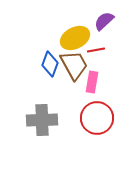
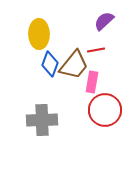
yellow ellipse: moved 36 px left, 4 px up; rotated 64 degrees counterclockwise
brown trapezoid: rotated 68 degrees clockwise
red circle: moved 8 px right, 8 px up
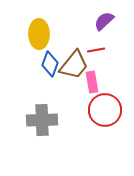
pink rectangle: rotated 20 degrees counterclockwise
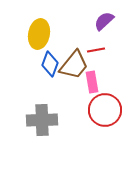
yellow ellipse: rotated 12 degrees clockwise
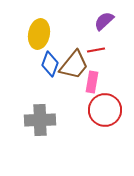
pink rectangle: rotated 20 degrees clockwise
gray cross: moved 2 px left
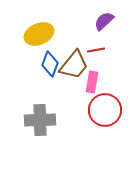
yellow ellipse: rotated 56 degrees clockwise
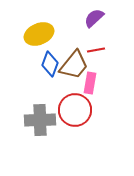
purple semicircle: moved 10 px left, 3 px up
pink rectangle: moved 2 px left, 1 px down
red circle: moved 30 px left
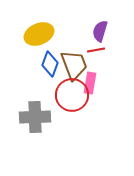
purple semicircle: moved 6 px right, 13 px down; rotated 30 degrees counterclockwise
brown trapezoid: rotated 60 degrees counterclockwise
red circle: moved 3 px left, 15 px up
gray cross: moved 5 px left, 3 px up
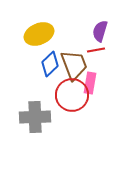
blue diamond: rotated 25 degrees clockwise
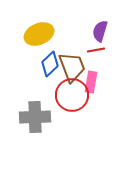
brown trapezoid: moved 2 px left, 2 px down
pink rectangle: moved 1 px right, 1 px up
